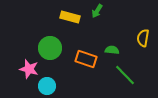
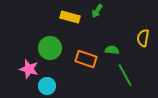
green line: rotated 15 degrees clockwise
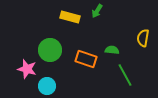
green circle: moved 2 px down
pink star: moved 2 px left
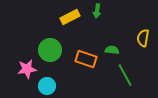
green arrow: rotated 24 degrees counterclockwise
yellow rectangle: rotated 42 degrees counterclockwise
pink star: rotated 24 degrees counterclockwise
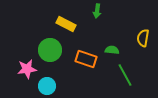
yellow rectangle: moved 4 px left, 7 px down; rotated 54 degrees clockwise
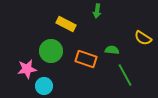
yellow semicircle: rotated 66 degrees counterclockwise
green circle: moved 1 px right, 1 px down
cyan circle: moved 3 px left
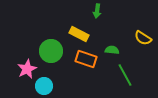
yellow rectangle: moved 13 px right, 10 px down
pink star: rotated 18 degrees counterclockwise
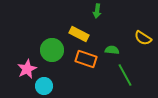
green circle: moved 1 px right, 1 px up
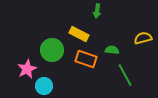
yellow semicircle: rotated 132 degrees clockwise
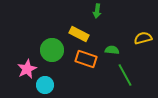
cyan circle: moved 1 px right, 1 px up
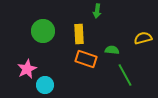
yellow rectangle: rotated 60 degrees clockwise
green circle: moved 9 px left, 19 px up
